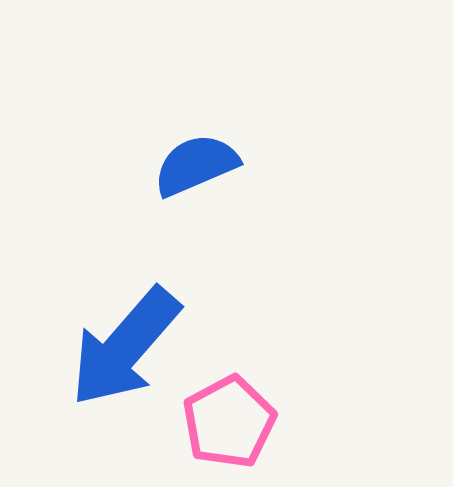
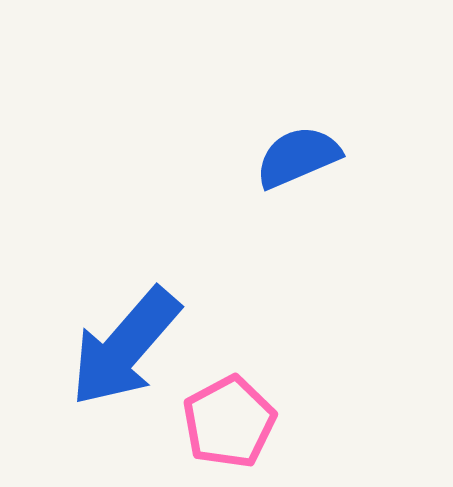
blue semicircle: moved 102 px right, 8 px up
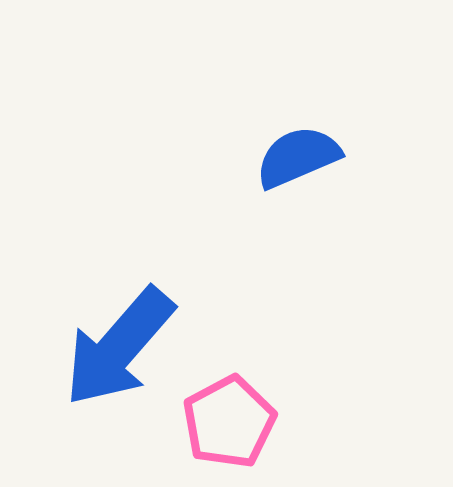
blue arrow: moved 6 px left
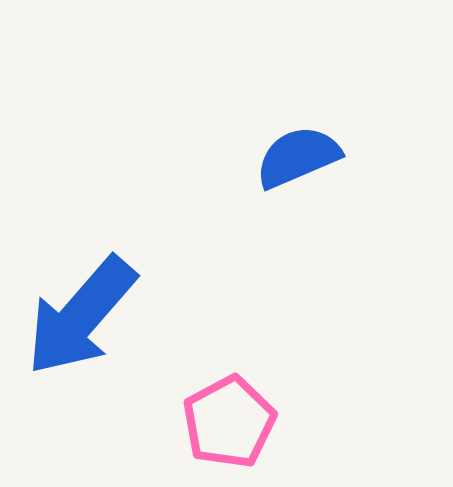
blue arrow: moved 38 px left, 31 px up
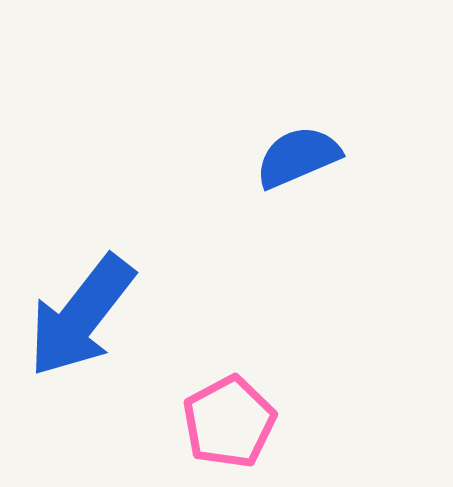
blue arrow: rotated 3 degrees counterclockwise
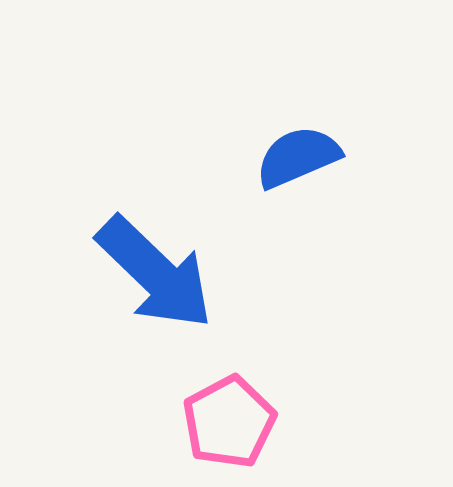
blue arrow: moved 74 px right, 43 px up; rotated 84 degrees counterclockwise
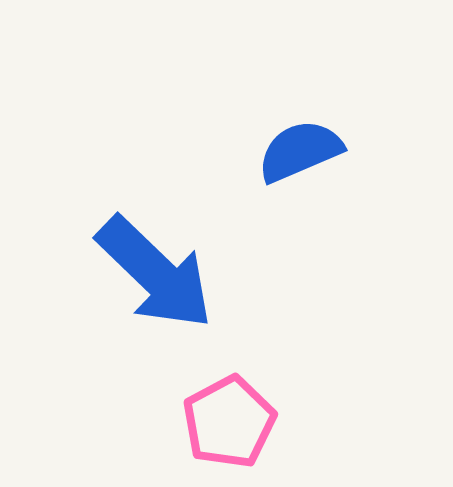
blue semicircle: moved 2 px right, 6 px up
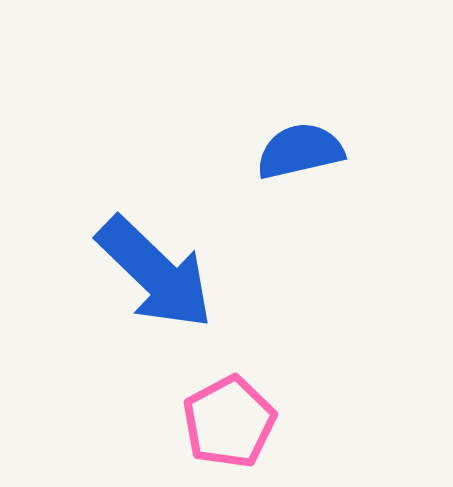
blue semicircle: rotated 10 degrees clockwise
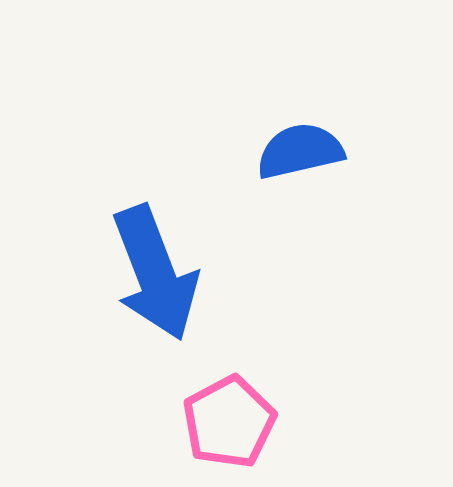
blue arrow: rotated 25 degrees clockwise
